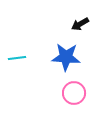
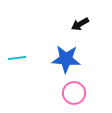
blue star: moved 2 px down
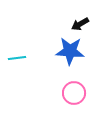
blue star: moved 4 px right, 8 px up
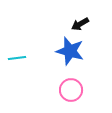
blue star: rotated 12 degrees clockwise
pink circle: moved 3 px left, 3 px up
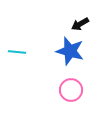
cyan line: moved 6 px up; rotated 12 degrees clockwise
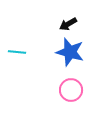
black arrow: moved 12 px left
blue star: moved 1 px down
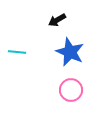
black arrow: moved 11 px left, 4 px up
blue star: rotated 8 degrees clockwise
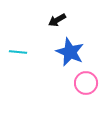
cyan line: moved 1 px right
pink circle: moved 15 px right, 7 px up
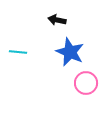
black arrow: rotated 42 degrees clockwise
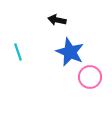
cyan line: rotated 66 degrees clockwise
pink circle: moved 4 px right, 6 px up
